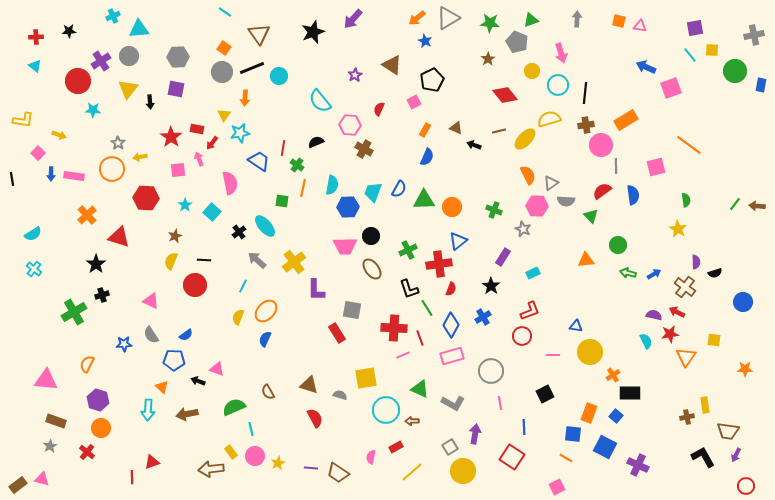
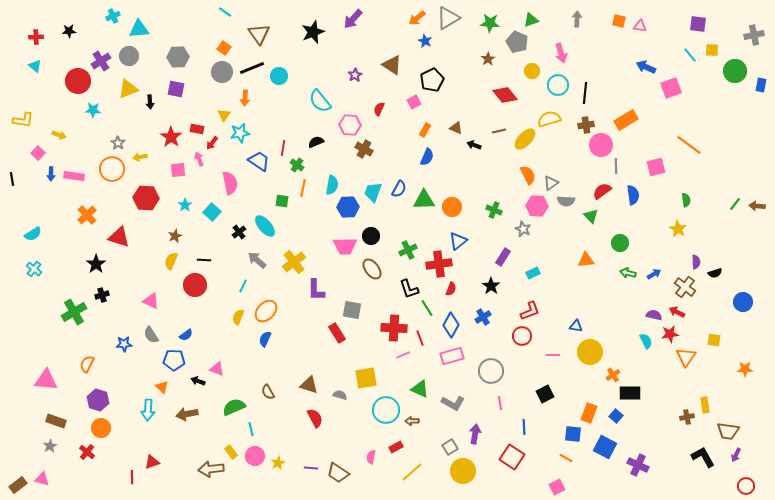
purple square at (695, 28): moved 3 px right, 4 px up; rotated 18 degrees clockwise
yellow triangle at (128, 89): rotated 30 degrees clockwise
green circle at (618, 245): moved 2 px right, 2 px up
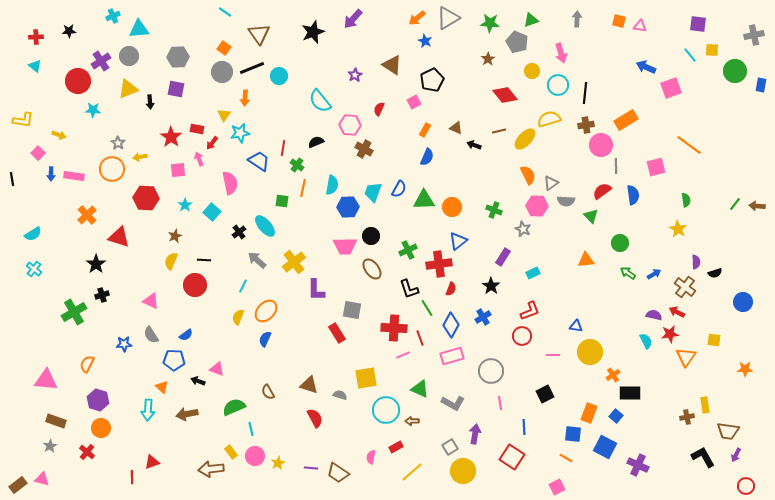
green arrow at (628, 273): rotated 21 degrees clockwise
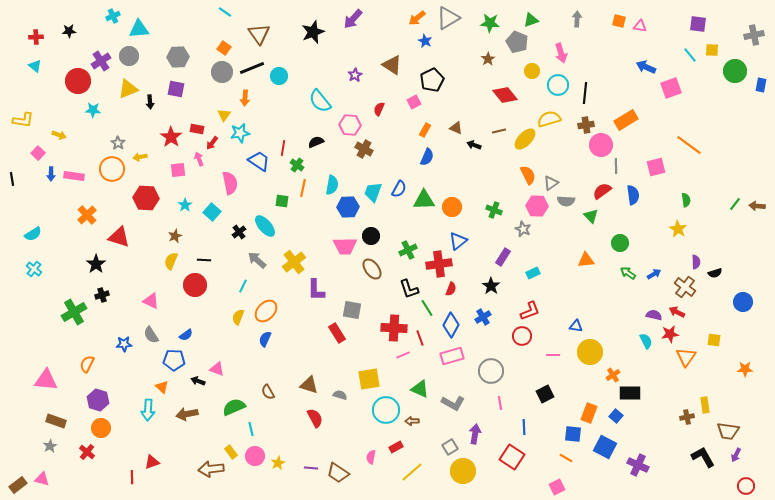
yellow square at (366, 378): moved 3 px right, 1 px down
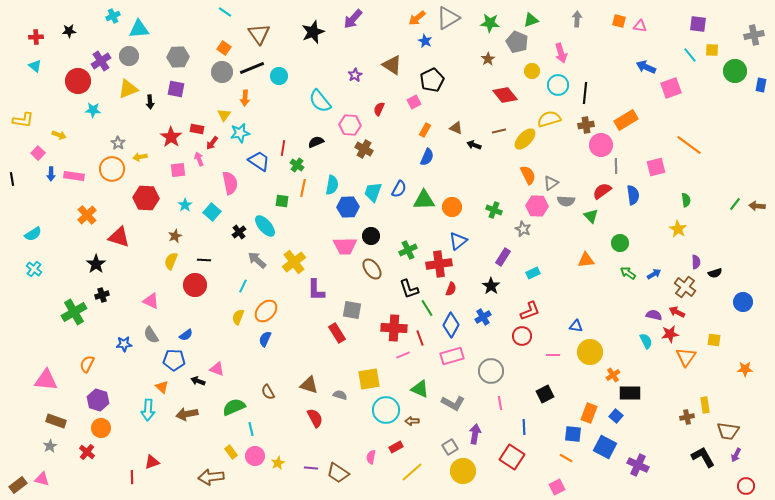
brown arrow at (211, 469): moved 8 px down
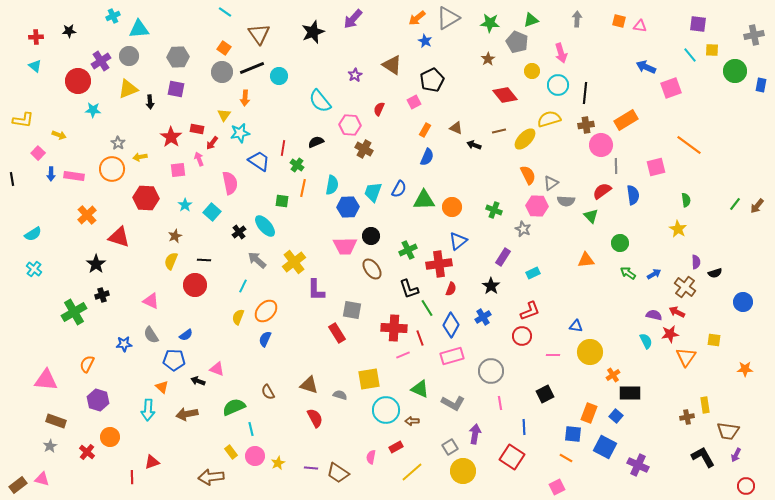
brown arrow at (757, 206): rotated 56 degrees counterclockwise
orange circle at (101, 428): moved 9 px right, 9 px down
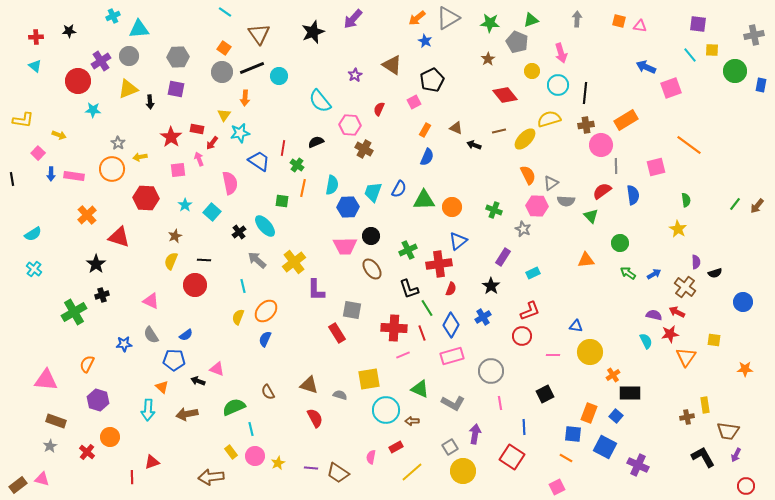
cyan line at (243, 286): rotated 40 degrees counterclockwise
red line at (420, 338): moved 2 px right, 5 px up
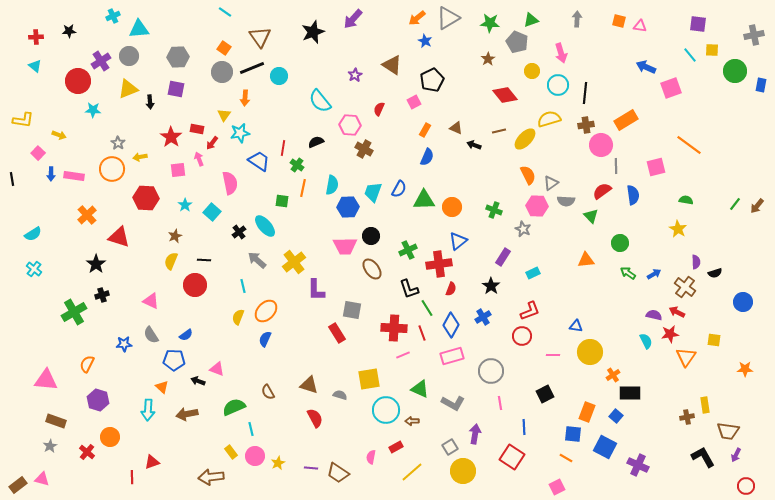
brown triangle at (259, 34): moved 1 px right, 3 px down
green semicircle at (686, 200): rotated 72 degrees counterclockwise
orange rectangle at (589, 413): moved 2 px left, 1 px up
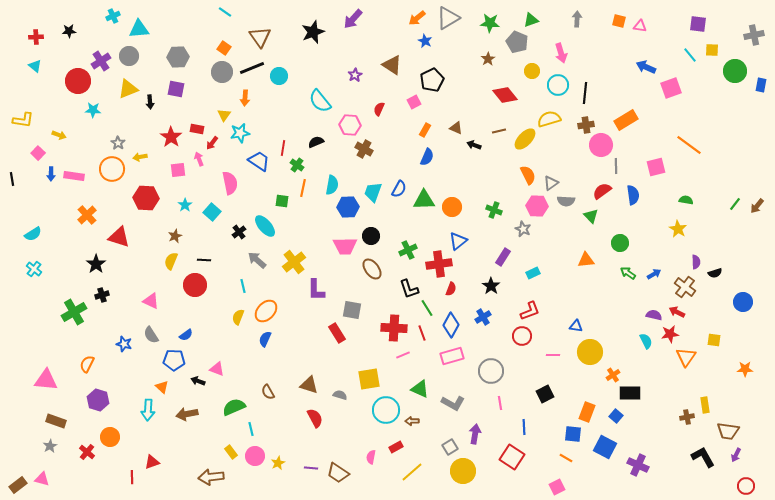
blue star at (124, 344): rotated 21 degrees clockwise
